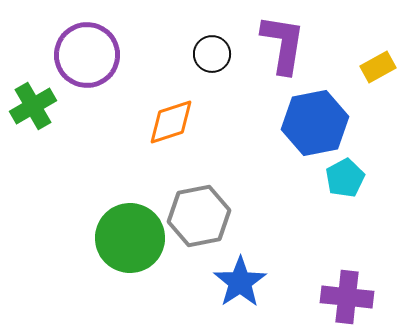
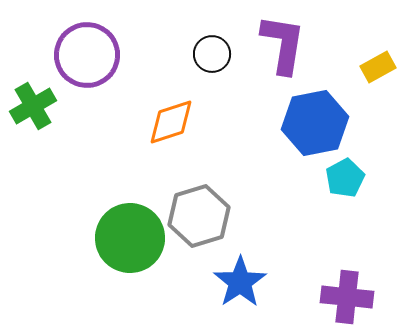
gray hexagon: rotated 6 degrees counterclockwise
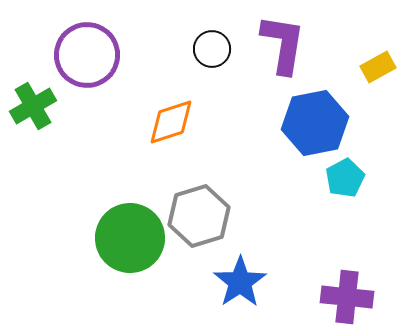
black circle: moved 5 px up
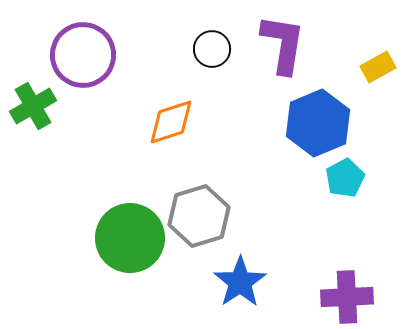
purple circle: moved 4 px left
blue hexagon: moved 3 px right; rotated 12 degrees counterclockwise
purple cross: rotated 9 degrees counterclockwise
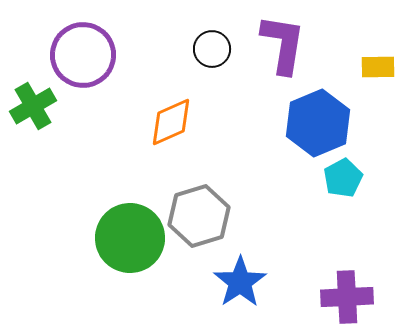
yellow rectangle: rotated 28 degrees clockwise
orange diamond: rotated 6 degrees counterclockwise
cyan pentagon: moved 2 px left
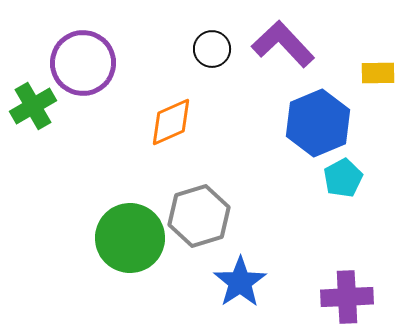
purple L-shape: rotated 52 degrees counterclockwise
purple circle: moved 8 px down
yellow rectangle: moved 6 px down
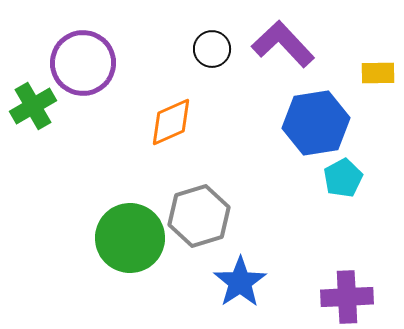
blue hexagon: moved 2 px left; rotated 14 degrees clockwise
